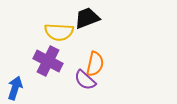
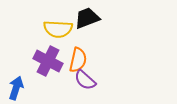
yellow semicircle: moved 1 px left, 3 px up
orange semicircle: moved 17 px left, 4 px up
blue arrow: moved 1 px right
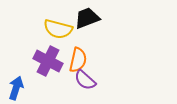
yellow semicircle: rotated 12 degrees clockwise
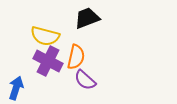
yellow semicircle: moved 13 px left, 7 px down
orange semicircle: moved 2 px left, 3 px up
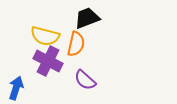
orange semicircle: moved 13 px up
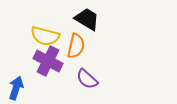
black trapezoid: moved 1 px down; rotated 52 degrees clockwise
orange semicircle: moved 2 px down
purple semicircle: moved 2 px right, 1 px up
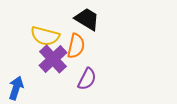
purple cross: moved 5 px right, 2 px up; rotated 20 degrees clockwise
purple semicircle: rotated 105 degrees counterclockwise
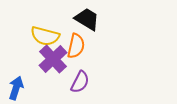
purple semicircle: moved 7 px left, 3 px down
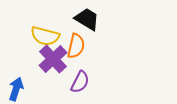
blue arrow: moved 1 px down
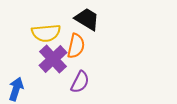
yellow semicircle: moved 1 px right, 3 px up; rotated 20 degrees counterclockwise
